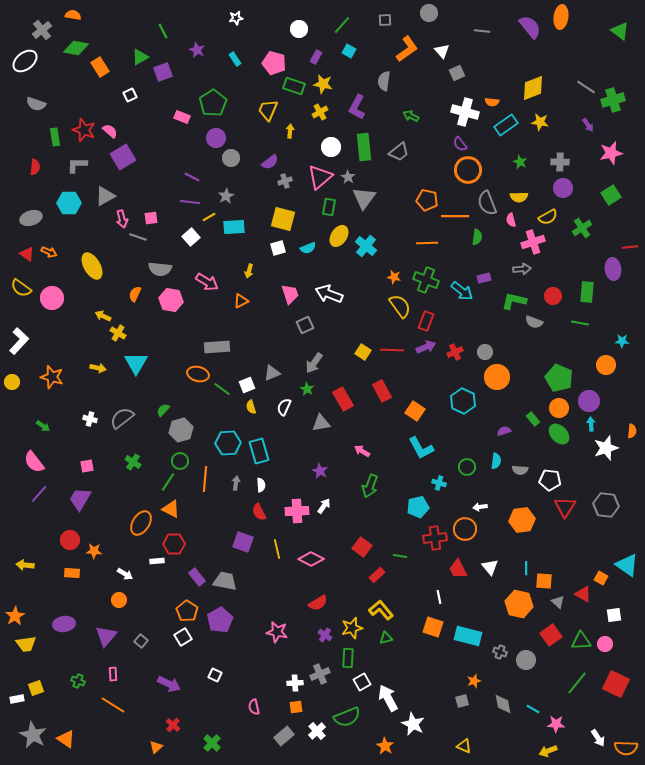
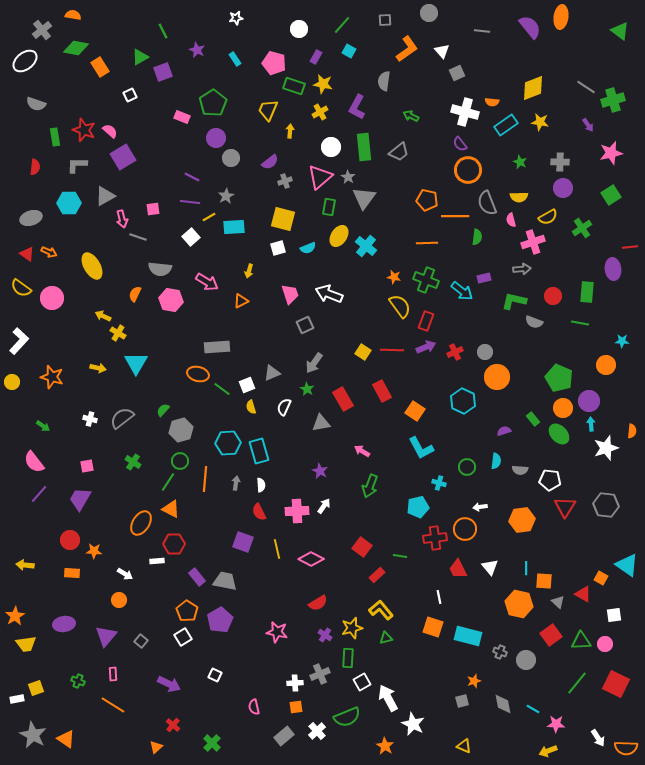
pink square at (151, 218): moved 2 px right, 9 px up
orange circle at (559, 408): moved 4 px right
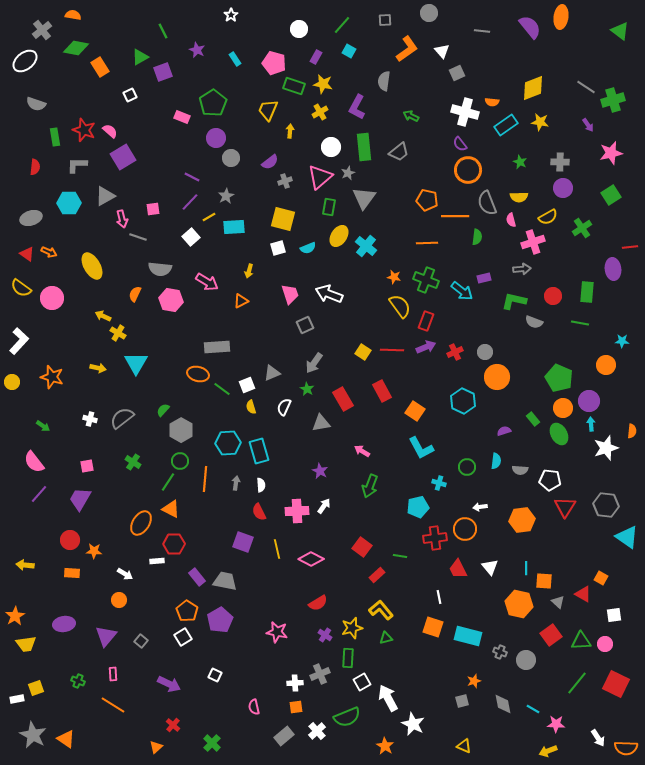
white star at (236, 18): moved 5 px left, 3 px up; rotated 24 degrees counterclockwise
gray star at (348, 177): moved 4 px up; rotated 16 degrees clockwise
purple line at (190, 202): rotated 54 degrees counterclockwise
gray hexagon at (181, 430): rotated 15 degrees counterclockwise
green ellipse at (559, 434): rotated 15 degrees clockwise
cyan triangle at (627, 565): moved 28 px up
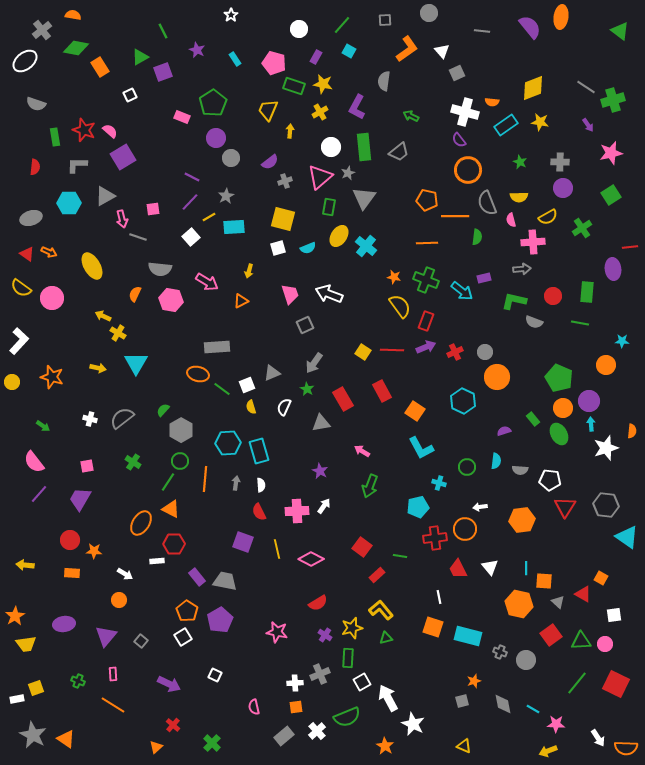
purple semicircle at (460, 144): moved 1 px left, 4 px up
pink cross at (533, 242): rotated 15 degrees clockwise
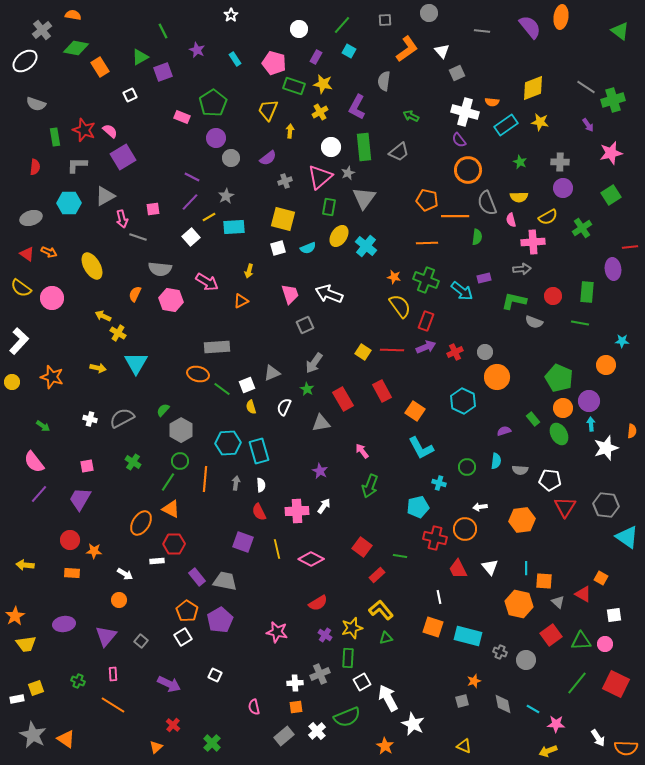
purple semicircle at (270, 162): moved 2 px left, 4 px up
gray semicircle at (122, 418): rotated 10 degrees clockwise
pink arrow at (362, 451): rotated 21 degrees clockwise
red cross at (435, 538): rotated 20 degrees clockwise
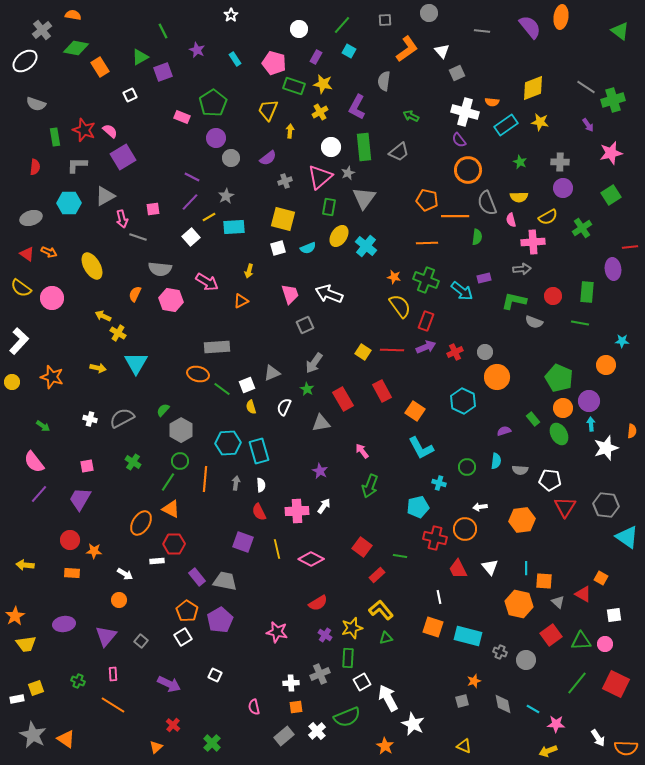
white cross at (295, 683): moved 4 px left
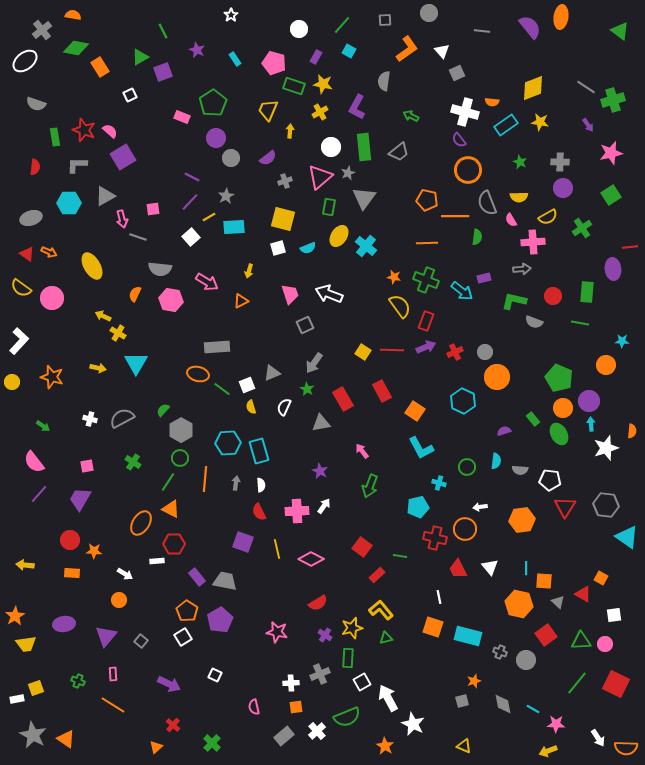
pink semicircle at (511, 220): rotated 16 degrees counterclockwise
green circle at (180, 461): moved 3 px up
red square at (551, 635): moved 5 px left
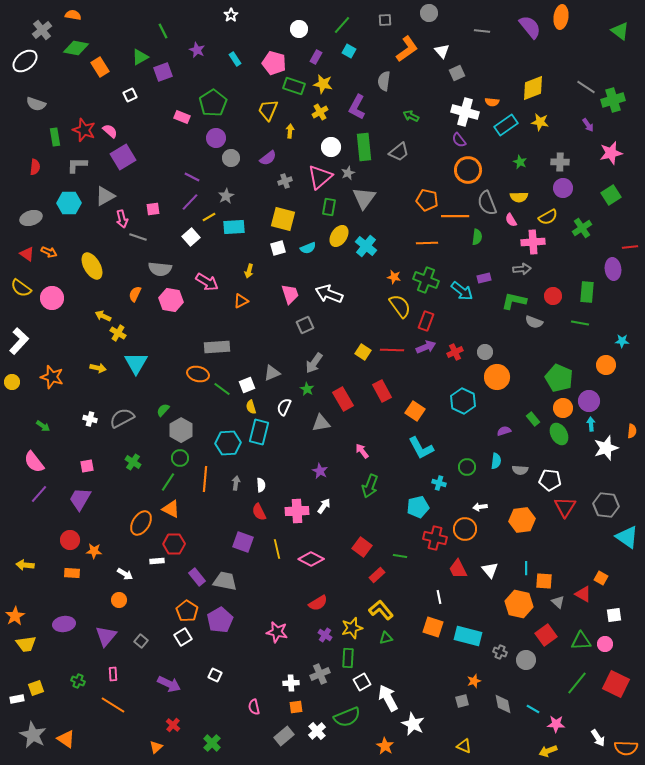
cyan rectangle at (259, 451): moved 19 px up; rotated 30 degrees clockwise
white triangle at (490, 567): moved 3 px down
